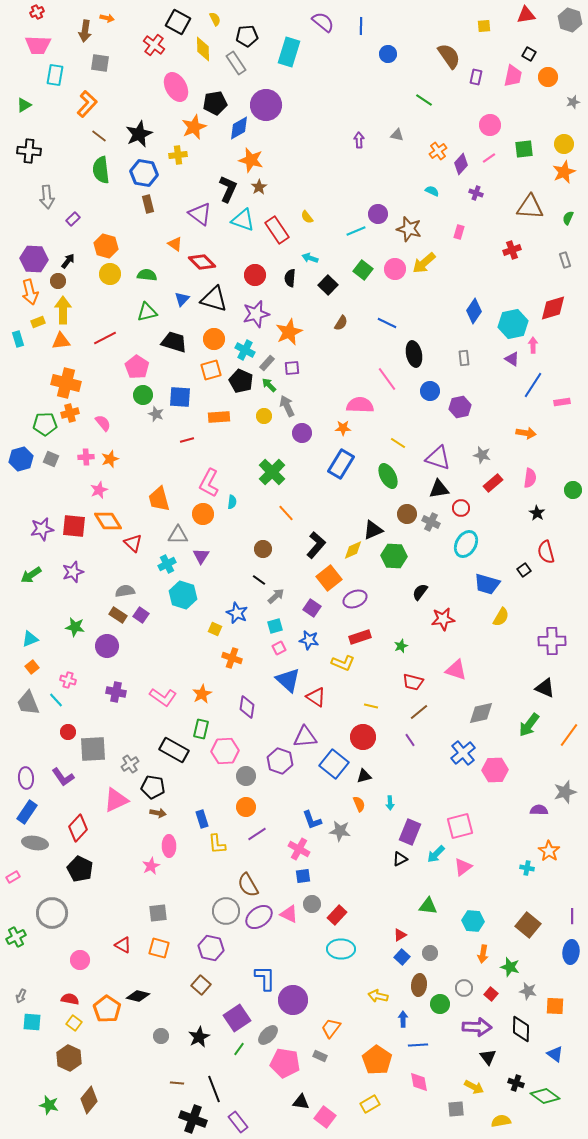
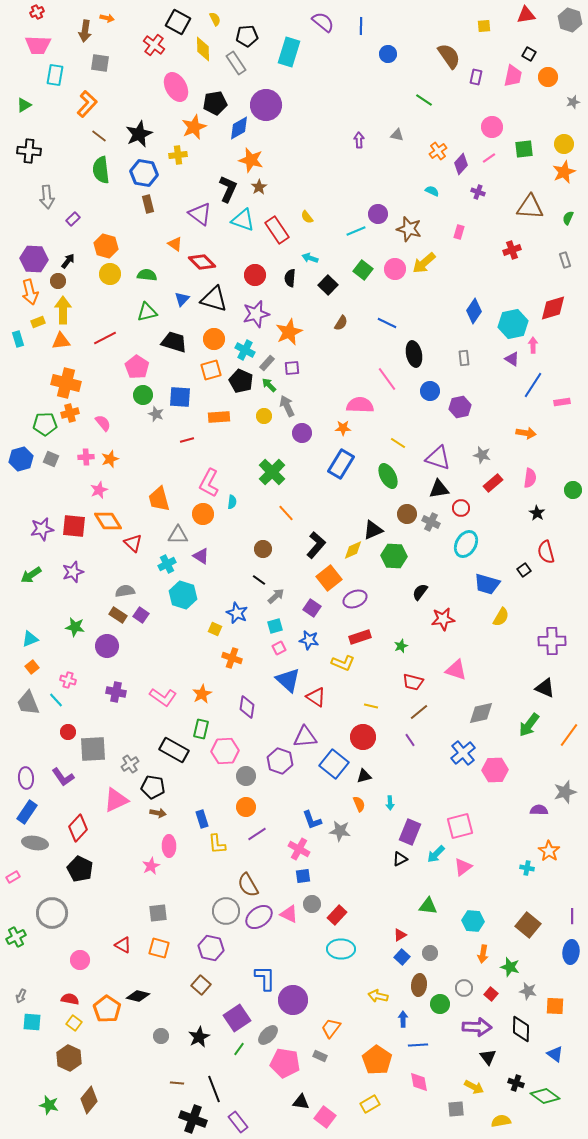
pink circle at (490, 125): moved 2 px right, 2 px down
purple cross at (476, 193): moved 2 px right, 1 px up
purple triangle at (201, 556): rotated 30 degrees counterclockwise
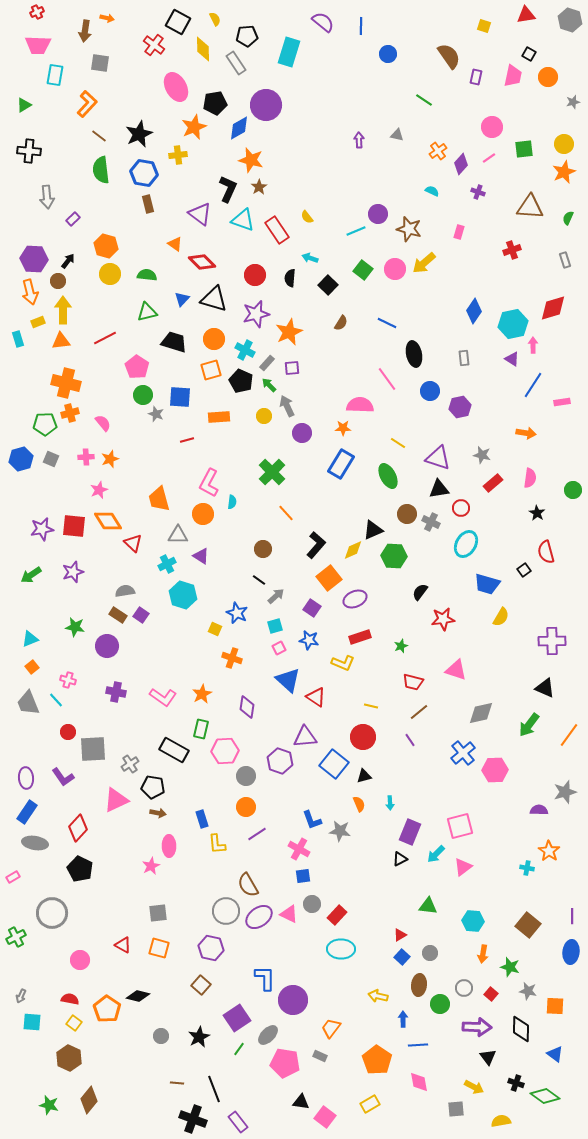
yellow square at (484, 26): rotated 24 degrees clockwise
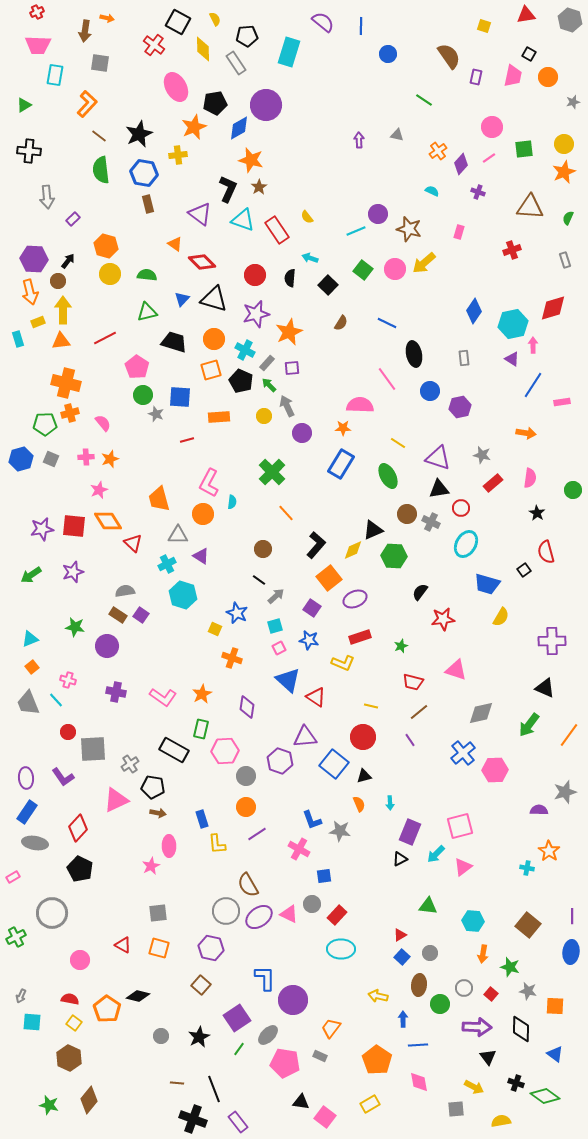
blue square at (303, 876): moved 21 px right
